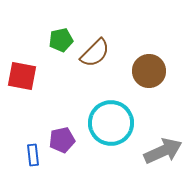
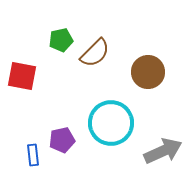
brown circle: moved 1 px left, 1 px down
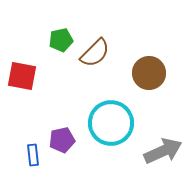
brown circle: moved 1 px right, 1 px down
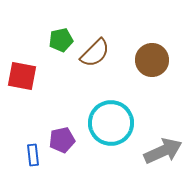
brown circle: moved 3 px right, 13 px up
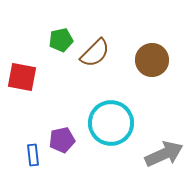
red square: moved 1 px down
gray arrow: moved 1 px right, 3 px down
